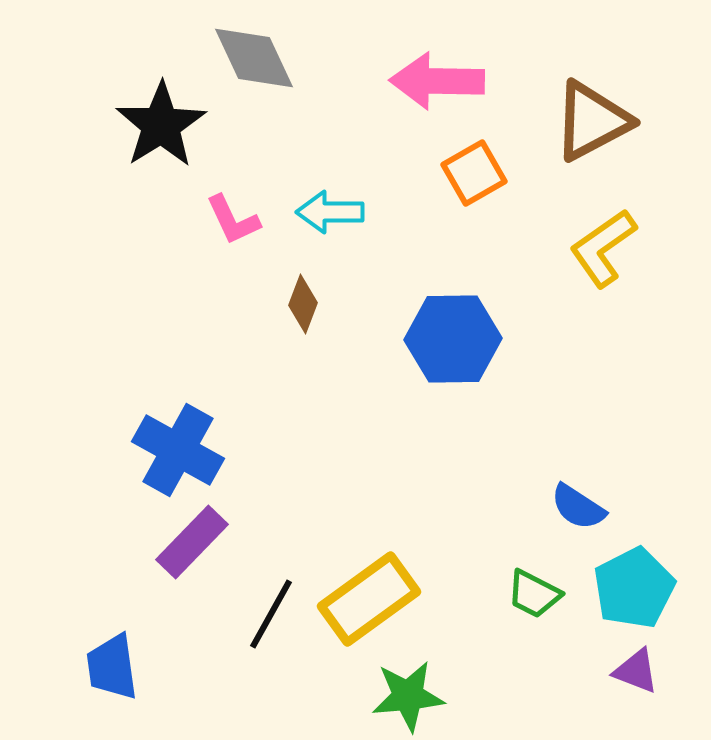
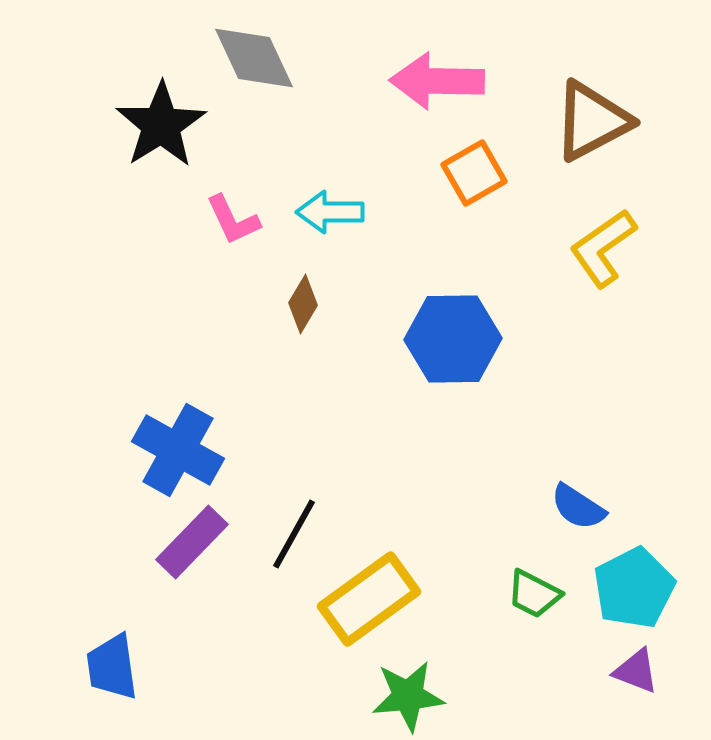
brown diamond: rotated 10 degrees clockwise
black line: moved 23 px right, 80 px up
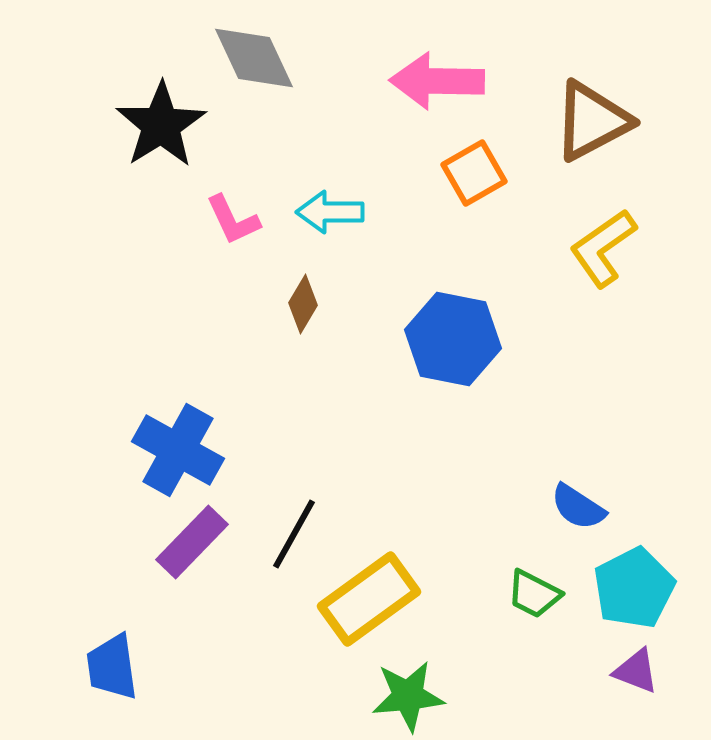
blue hexagon: rotated 12 degrees clockwise
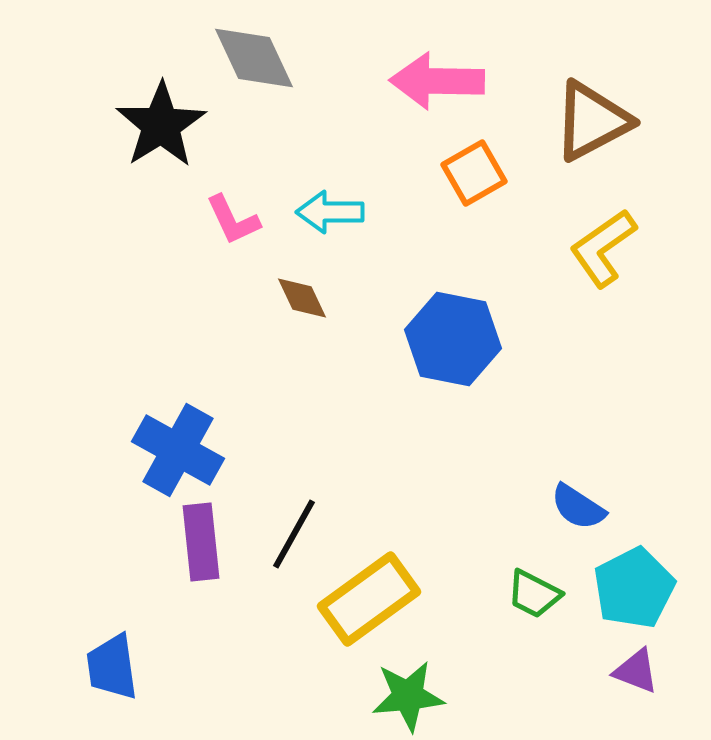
brown diamond: moved 1 px left, 6 px up; rotated 56 degrees counterclockwise
purple rectangle: moved 9 px right; rotated 50 degrees counterclockwise
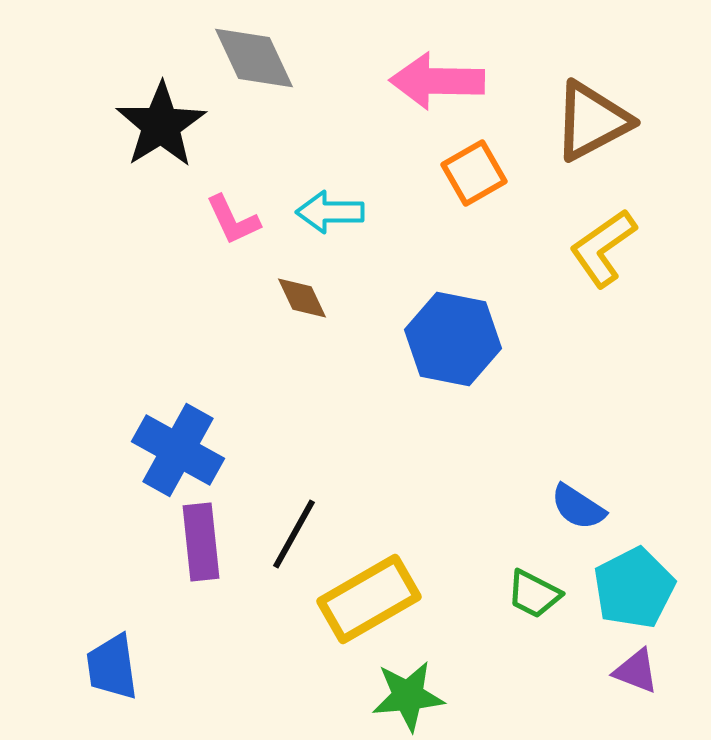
yellow rectangle: rotated 6 degrees clockwise
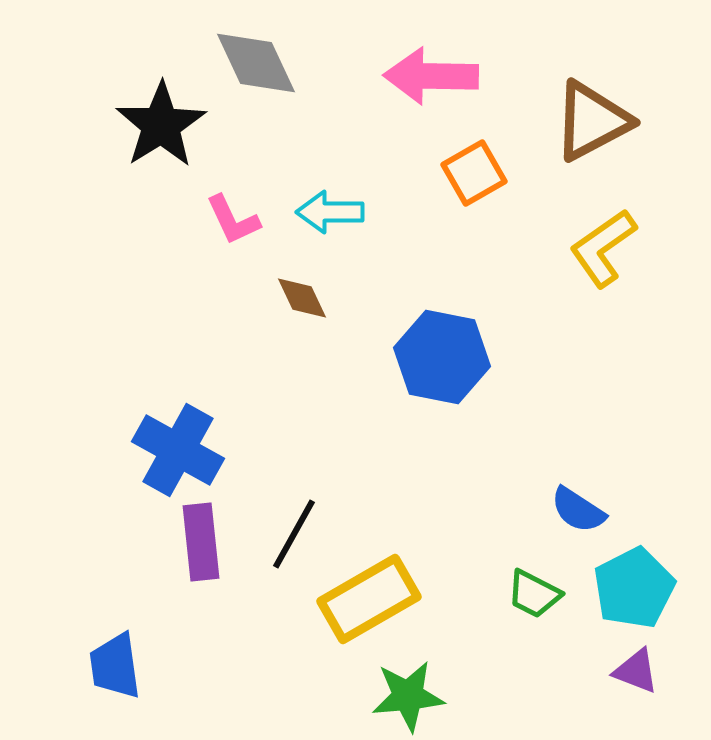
gray diamond: moved 2 px right, 5 px down
pink arrow: moved 6 px left, 5 px up
blue hexagon: moved 11 px left, 18 px down
blue semicircle: moved 3 px down
blue trapezoid: moved 3 px right, 1 px up
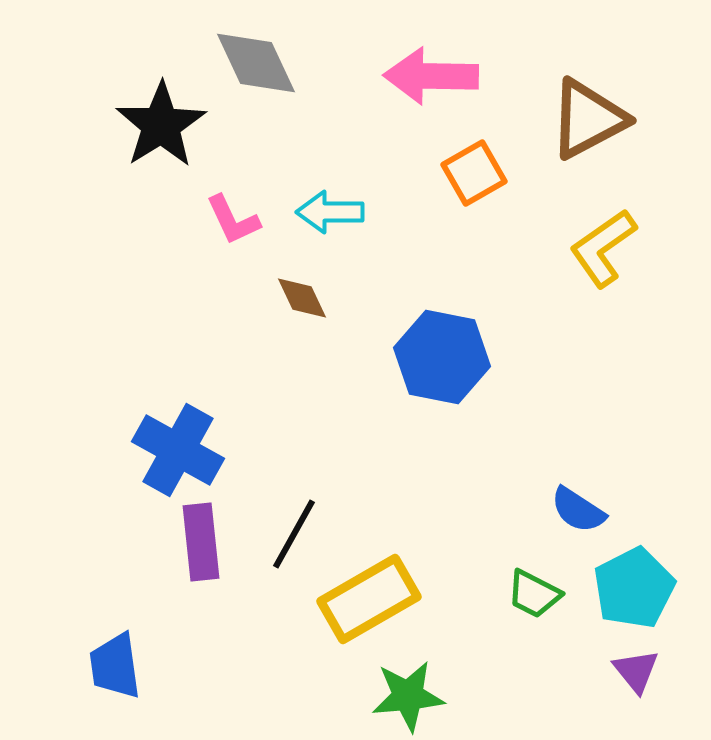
brown triangle: moved 4 px left, 2 px up
purple triangle: rotated 30 degrees clockwise
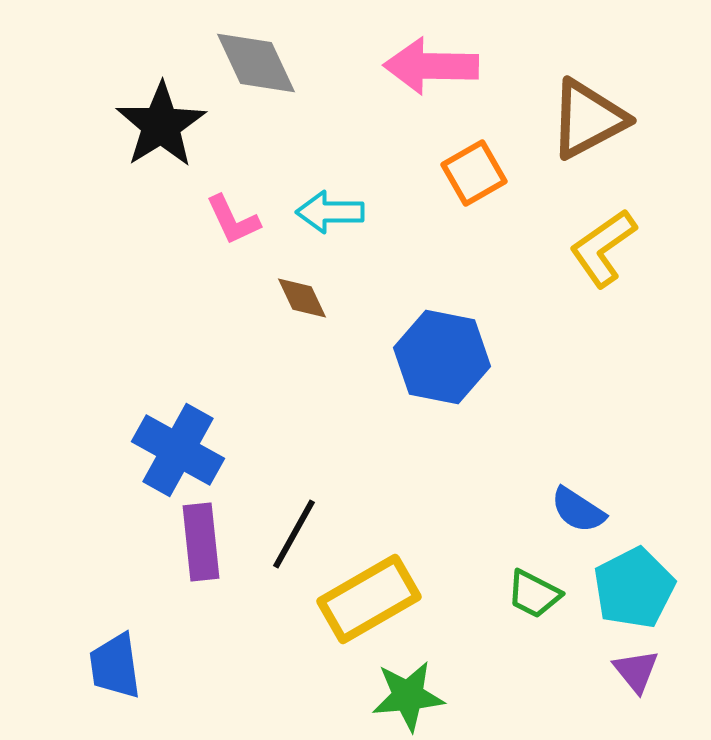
pink arrow: moved 10 px up
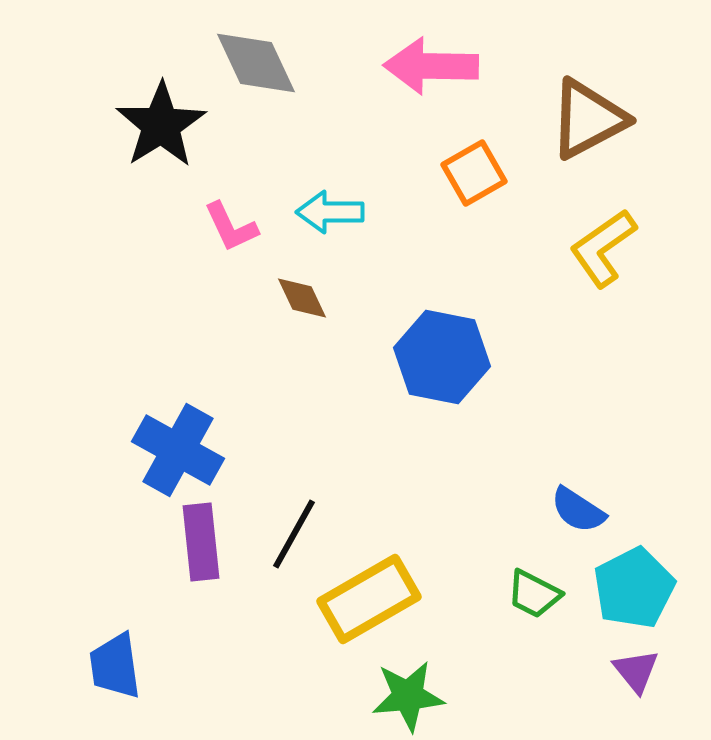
pink L-shape: moved 2 px left, 7 px down
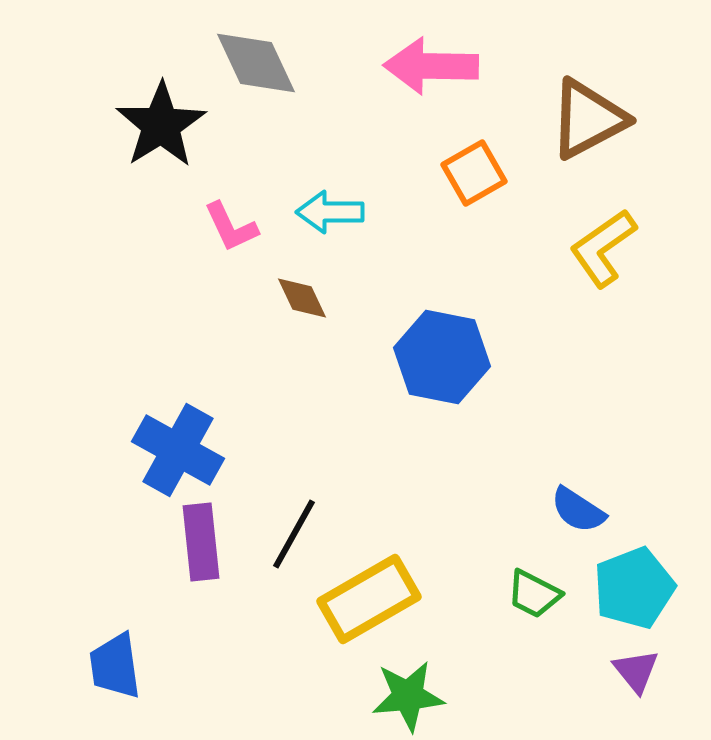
cyan pentagon: rotated 6 degrees clockwise
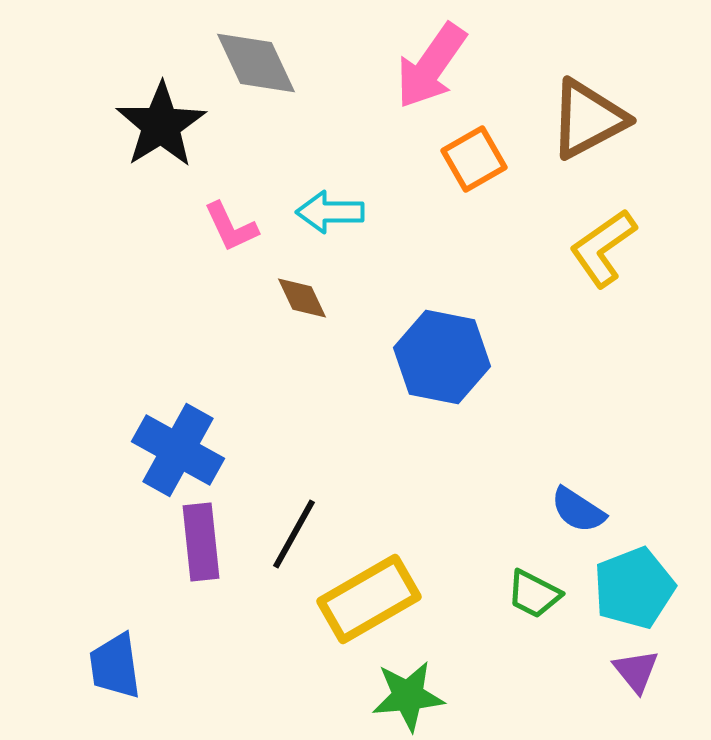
pink arrow: rotated 56 degrees counterclockwise
orange square: moved 14 px up
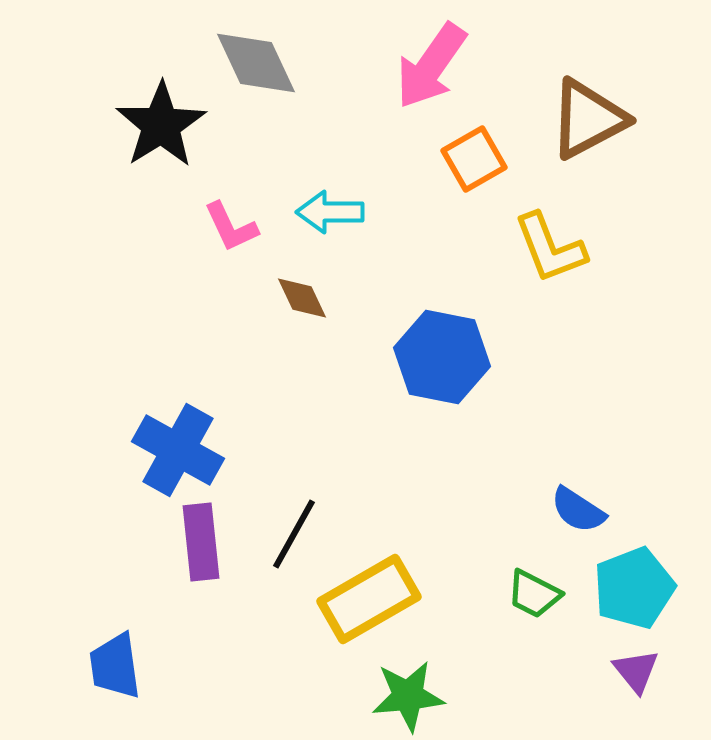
yellow L-shape: moved 53 px left; rotated 76 degrees counterclockwise
